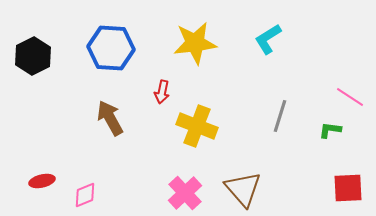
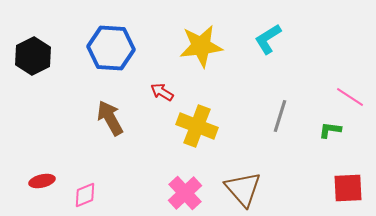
yellow star: moved 6 px right, 3 px down
red arrow: rotated 110 degrees clockwise
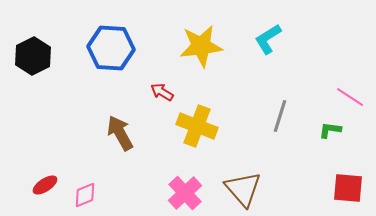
brown arrow: moved 10 px right, 15 px down
red ellipse: moved 3 px right, 4 px down; rotated 20 degrees counterclockwise
red square: rotated 8 degrees clockwise
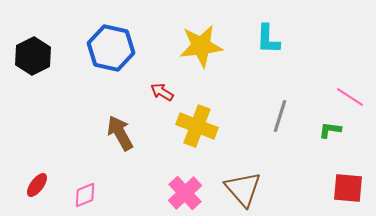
cyan L-shape: rotated 56 degrees counterclockwise
blue hexagon: rotated 9 degrees clockwise
red ellipse: moved 8 px left; rotated 20 degrees counterclockwise
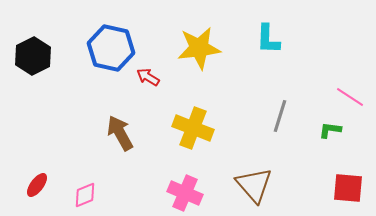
yellow star: moved 2 px left, 2 px down
red arrow: moved 14 px left, 15 px up
yellow cross: moved 4 px left, 2 px down
brown triangle: moved 11 px right, 4 px up
pink cross: rotated 24 degrees counterclockwise
